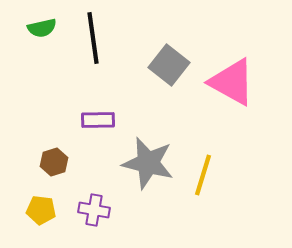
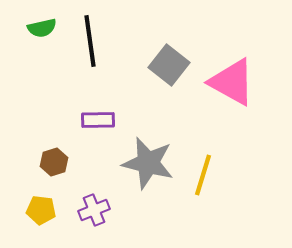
black line: moved 3 px left, 3 px down
purple cross: rotated 32 degrees counterclockwise
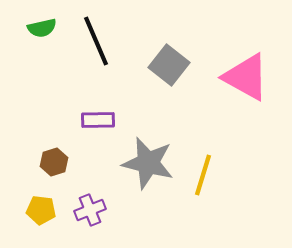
black line: moved 6 px right; rotated 15 degrees counterclockwise
pink triangle: moved 14 px right, 5 px up
purple cross: moved 4 px left
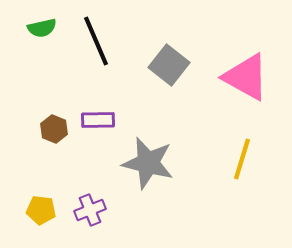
brown hexagon: moved 33 px up; rotated 20 degrees counterclockwise
yellow line: moved 39 px right, 16 px up
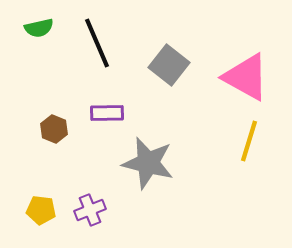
green semicircle: moved 3 px left
black line: moved 1 px right, 2 px down
purple rectangle: moved 9 px right, 7 px up
yellow line: moved 7 px right, 18 px up
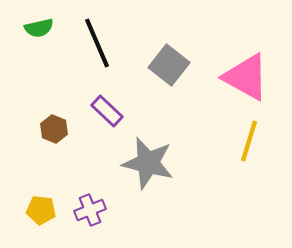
purple rectangle: moved 2 px up; rotated 44 degrees clockwise
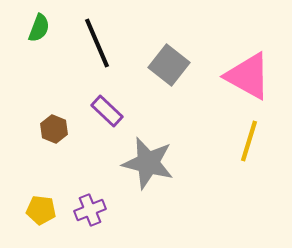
green semicircle: rotated 56 degrees counterclockwise
pink triangle: moved 2 px right, 1 px up
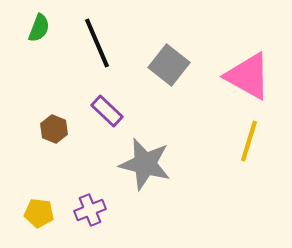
gray star: moved 3 px left, 1 px down
yellow pentagon: moved 2 px left, 3 px down
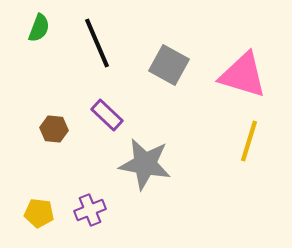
gray square: rotated 9 degrees counterclockwise
pink triangle: moved 5 px left, 1 px up; rotated 12 degrees counterclockwise
purple rectangle: moved 4 px down
brown hexagon: rotated 16 degrees counterclockwise
gray star: rotated 4 degrees counterclockwise
